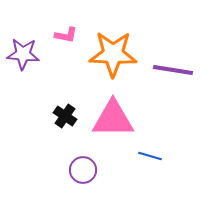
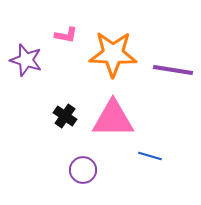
purple star: moved 3 px right, 6 px down; rotated 12 degrees clockwise
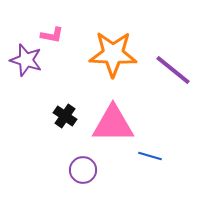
pink L-shape: moved 14 px left
purple line: rotated 30 degrees clockwise
pink triangle: moved 5 px down
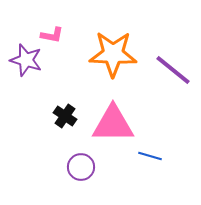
purple circle: moved 2 px left, 3 px up
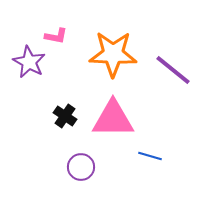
pink L-shape: moved 4 px right, 1 px down
purple star: moved 3 px right, 2 px down; rotated 12 degrees clockwise
pink triangle: moved 5 px up
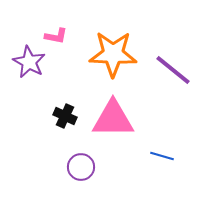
black cross: rotated 10 degrees counterclockwise
blue line: moved 12 px right
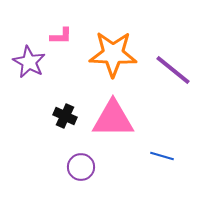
pink L-shape: moved 5 px right; rotated 10 degrees counterclockwise
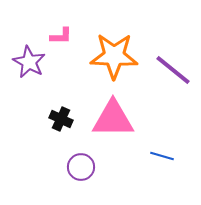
orange star: moved 1 px right, 2 px down
black cross: moved 4 px left, 3 px down
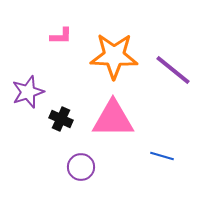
purple star: moved 1 px left, 30 px down; rotated 24 degrees clockwise
